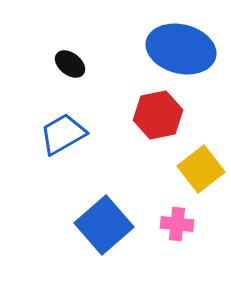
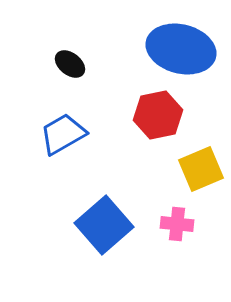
yellow square: rotated 15 degrees clockwise
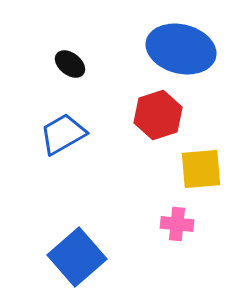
red hexagon: rotated 6 degrees counterclockwise
yellow square: rotated 18 degrees clockwise
blue square: moved 27 px left, 32 px down
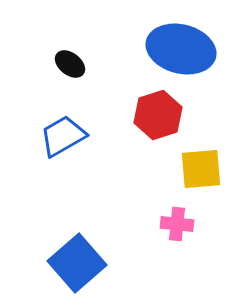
blue trapezoid: moved 2 px down
blue square: moved 6 px down
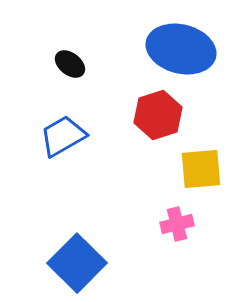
pink cross: rotated 20 degrees counterclockwise
blue square: rotated 4 degrees counterclockwise
